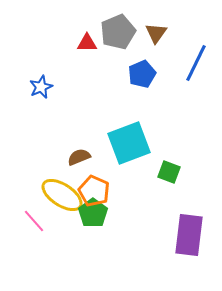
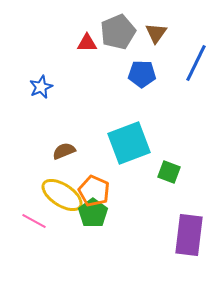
blue pentagon: rotated 24 degrees clockwise
brown semicircle: moved 15 px left, 6 px up
pink line: rotated 20 degrees counterclockwise
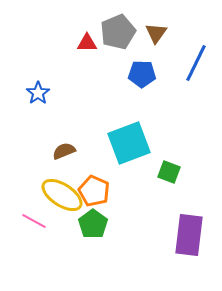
blue star: moved 3 px left, 6 px down; rotated 10 degrees counterclockwise
green pentagon: moved 11 px down
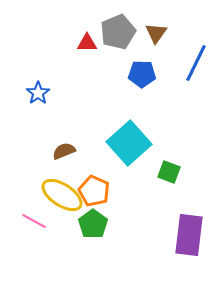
cyan square: rotated 21 degrees counterclockwise
